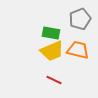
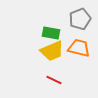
orange trapezoid: moved 1 px right, 2 px up
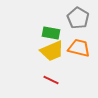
gray pentagon: moved 2 px left, 1 px up; rotated 20 degrees counterclockwise
red line: moved 3 px left
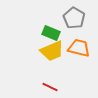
gray pentagon: moved 4 px left
green rectangle: rotated 12 degrees clockwise
red line: moved 1 px left, 7 px down
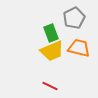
gray pentagon: rotated 15 degrees clockwise
green rectangle: rotated 48 degrees clockwise
red line: moved 1 px up
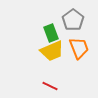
gray pentagon: moved 1 px left, 2 px down; rotated 10 degrees counterclockwise
orange trapezoid: rotated 55 degrees clockwise
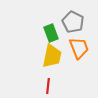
gray pentagon: moved 2 px down; rotated 10 degrees counterclockwise
yellow trapezoid: moved 5 px down; rotated 55 degrees counterclockwise
red line: moved 2 px left; rotated 70 degrees clockwise
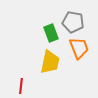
gray pentagon: rotated 15 degrees counterclockwise
yellow trapezoid: moved 2 px left, 6 px down
red line: moved 27 px left
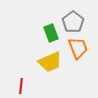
gray pentagon: rotated 25 degrees clockwise
orange trapezoid: moved 1 px left
yellow trapezoid: rotated 55 degrees clockwise
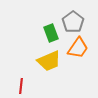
orange trapezoid: rotated 55 degrees clockwise
yellow trapezoid: moved 1 px left, 1 px up
